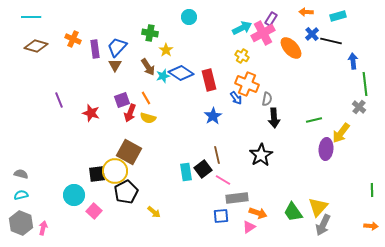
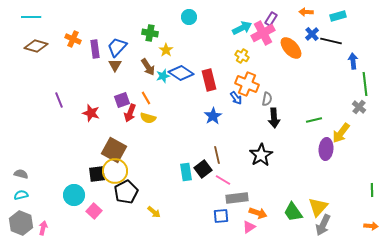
brown square at (129, 152): moved 15 px left, 2 px up
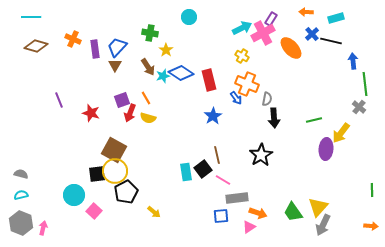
cyan rectangle at (338, 16): moved 2 px left, 2 px down
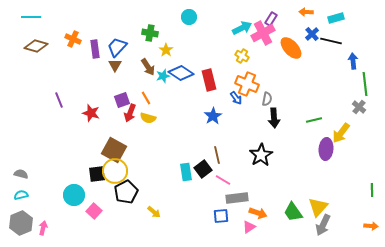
gray hexagon at (21, 223): rotated 15 degrees clockwise
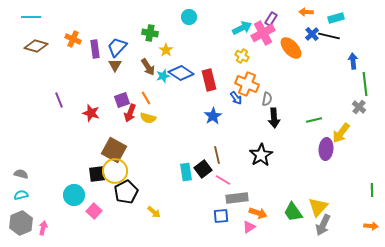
black line at (331, 41): moved 2 px left, 5 px up
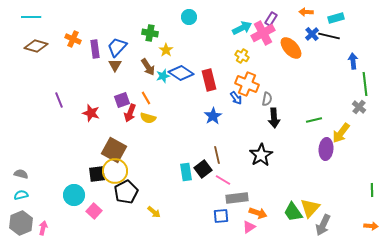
yellow triangle at (318, 207): moved 8 px left, 1 px down
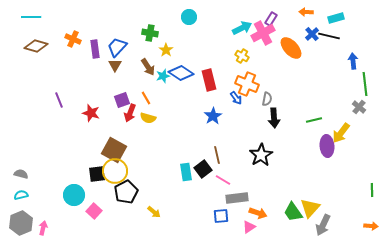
purple ellipse at (326, 149): moved 1 px right, 3 px up; rotated 10 degrees counterclockwise
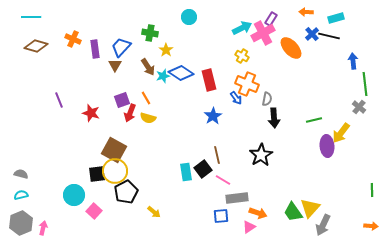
blue trapezoid at (117, 47): moved 4 px right
